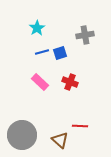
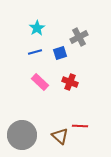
gray cross: moved 6 px left, 2 px down; rotated 18 degrees counterclockwise
blue line: moved 7 px left
brown triangle: moved 4 px up
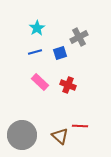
red cross: moved 2 px left, 3 px down
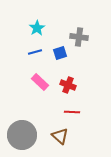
gray cross: rotated 36 degrees clockwise
red line: moved 8 px left, 14 px up
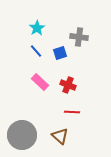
blue line: moved 1 px right, 1 px up; rotated 64 degrees clockwise
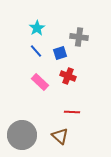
red cross: moved 9 px up
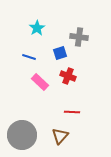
blue line: moved 7 px left, 6 px down; rotated 32 degrees counterclockwise
brown triangle: rotated 30 degrees clockwise
